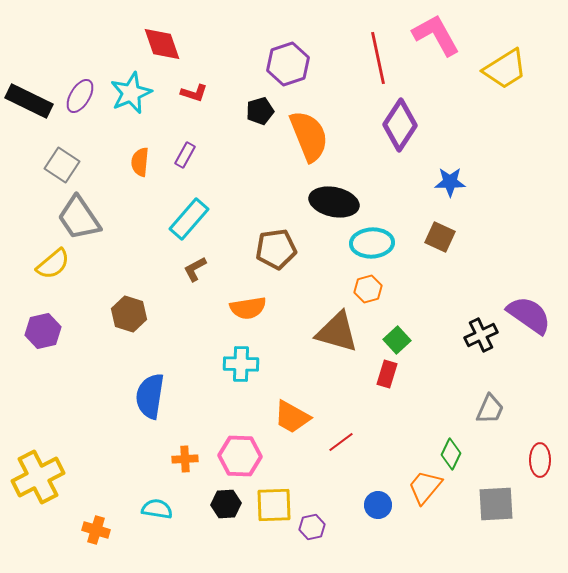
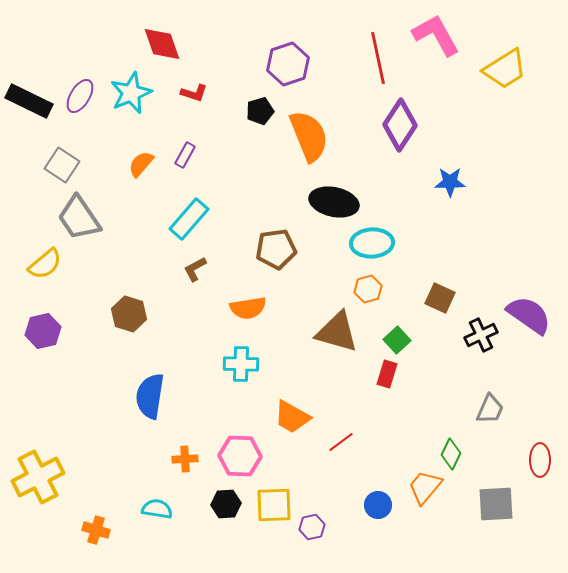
orange semicircle at (140, 162): moved 1 px right, 2 px down; rotated 36 degrees clockwise
brown square at (440, 237): moved 61 px down
yellow semicircle at (53, 264): moved 8 px left
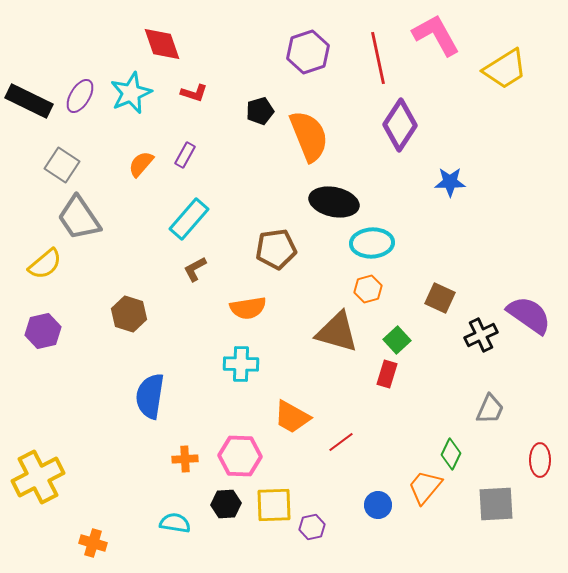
purple hexagon at (288, 64): moved 20 px right, 12 px up
cyan semicircle at (157, 509): moved 18 px right, 14 px down
orange cross at (96, 530): moved 3 px left, 13 px down
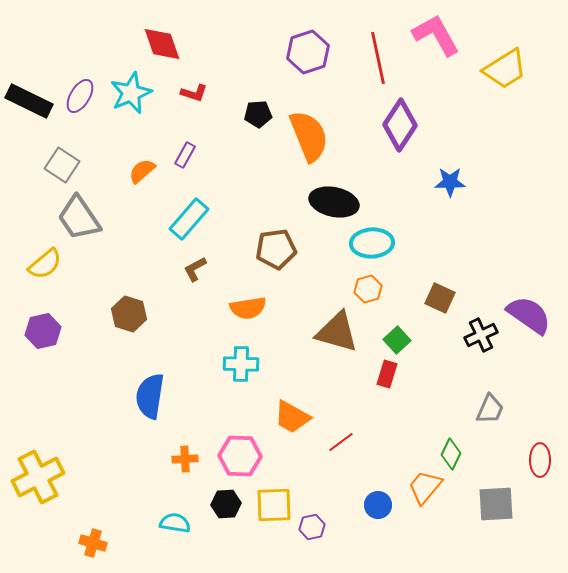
black pentagon at (260, 111): moved 2 px left, 3 px down; rotated 12 degrees clockwise
orange semicircle at (141, 164): moved 1 px right, 7 px down; rotated 8 degrees clockwise
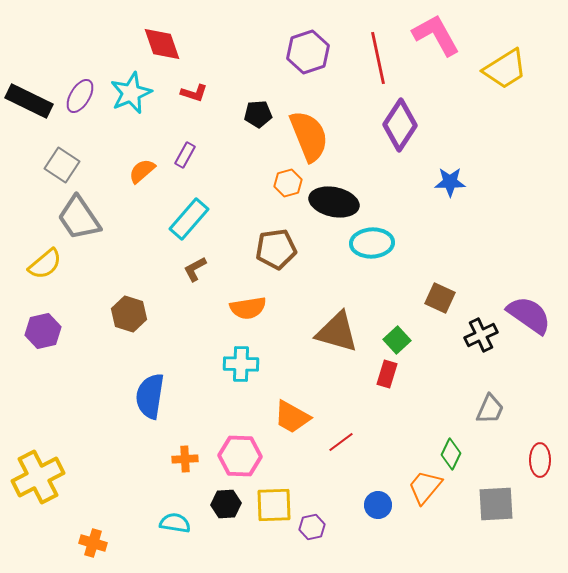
orange hexagon at (368, 289): moved 80 px left, 106 px up
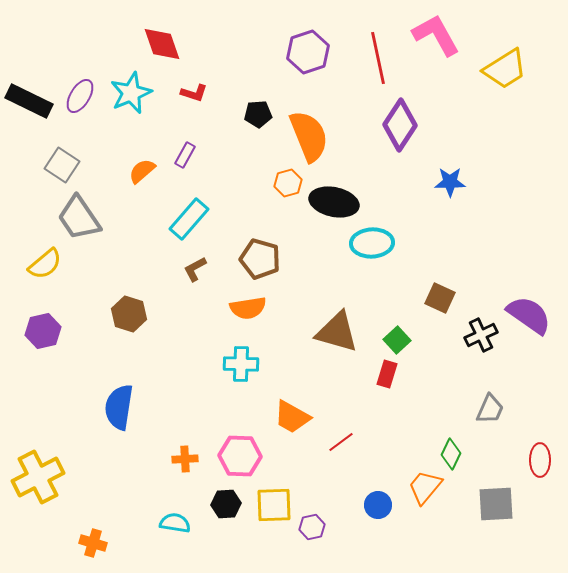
brown pentagon at (276, 249): moved 16 px left, 10 px down; rotated 24 degrees clockwise
blue semicircle at (150, 396): moved 31 px left, 11 px down
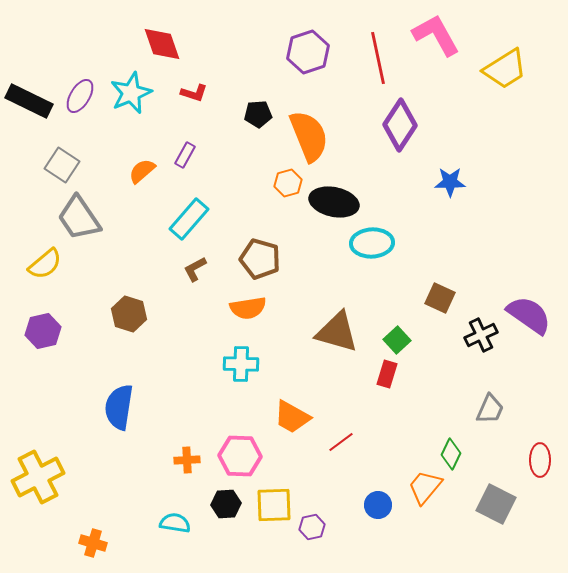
orange cross at (185, 459): moved 2 px right, 1 px down
gray square at (496, 504): rotated 30 degrees clockwise
